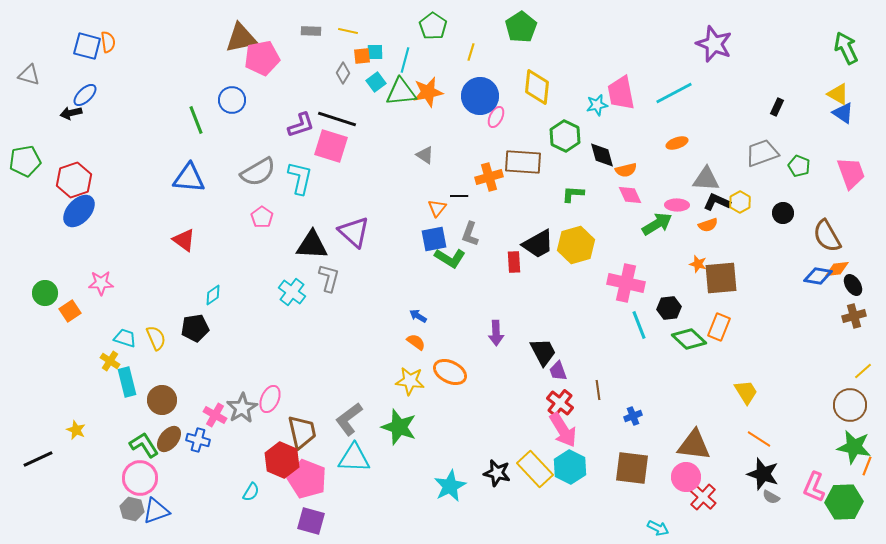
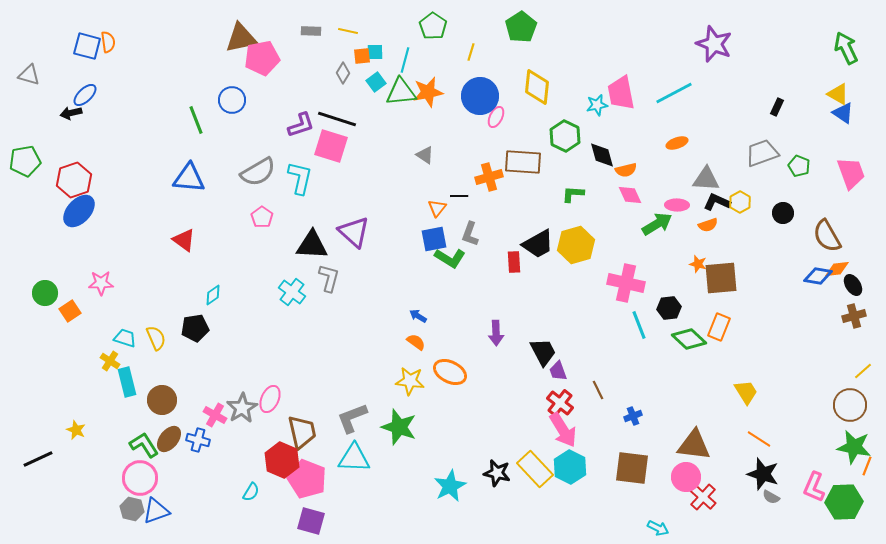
brown line at (598, 390): rotated 18 degrees counterclockwise
gray L-shape at (349, 419): moved 3 px right, 1 px up; rotated 16 degrees clockwise
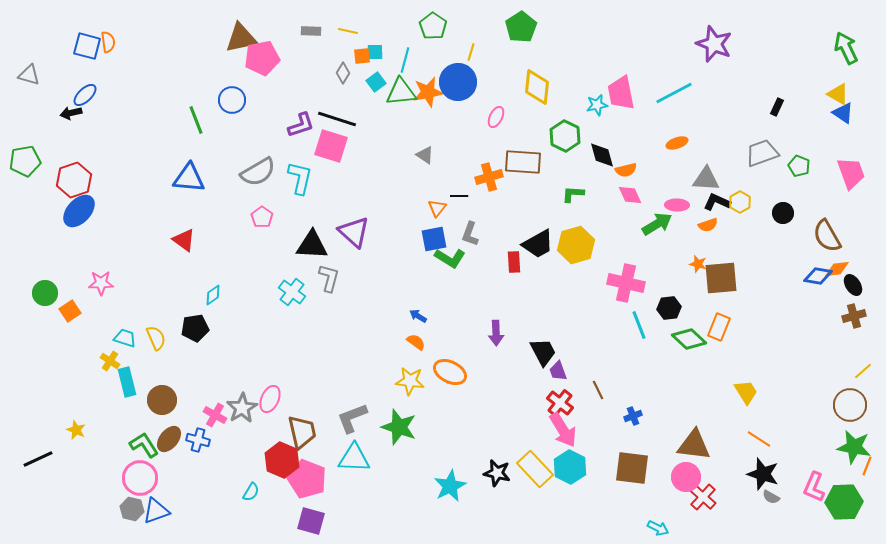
blue circle at (480, 96): moved 22 px left, 14 px up
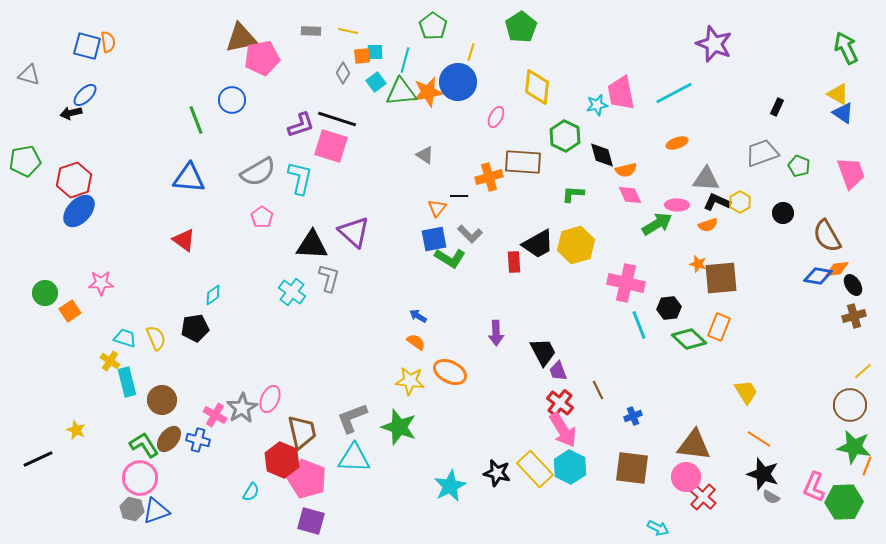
gray L-shape at (470, 234): rotated 65 degrees counterclockwise
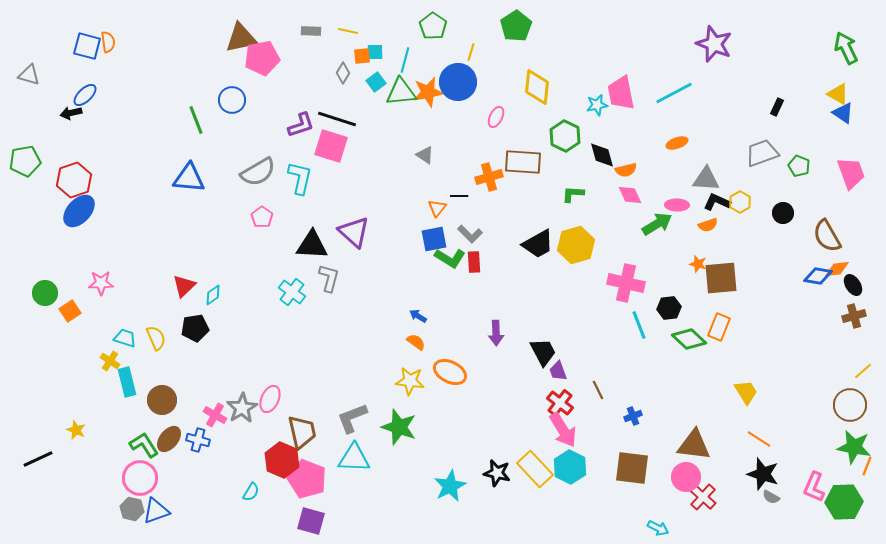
green pentagon at (521, 27): moved 5 px left, 1 px up
red triangle at (184, 240): moved 46 px down; rotated 40 degrees clockwise
red rectangle at (514, 262): moved 40 px left
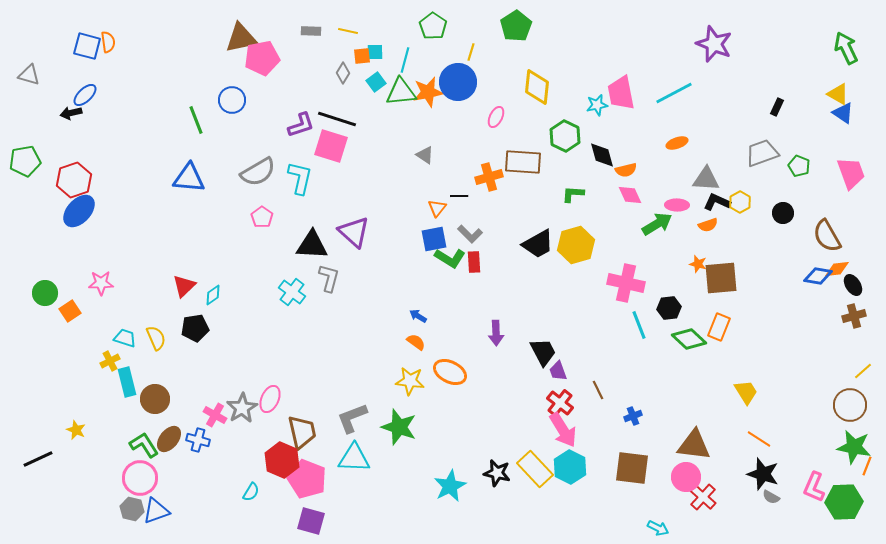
yellow cross at (110, 361): rotated 30 degrees clockwise
brown circle at (162, 400): moved 7 px left, 1 px up
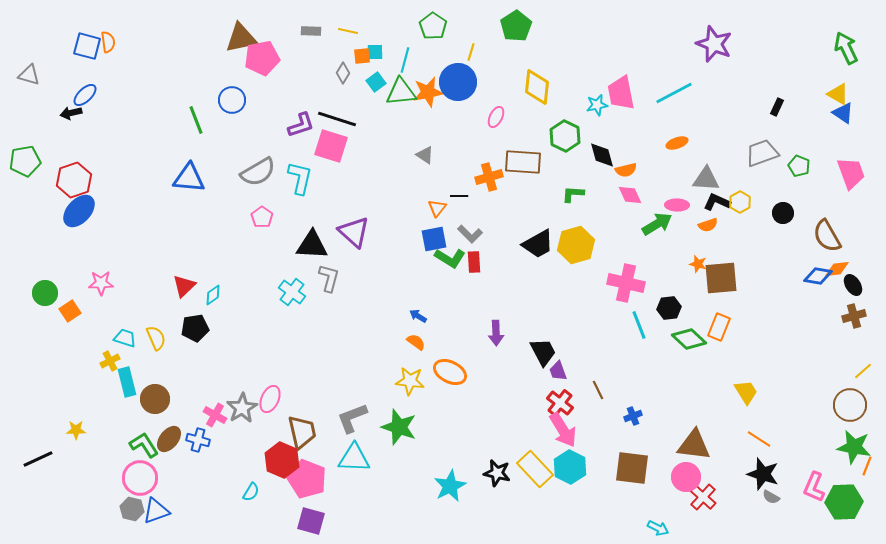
yellow star at (76, 430): rotated 24 degrees counterclockwise
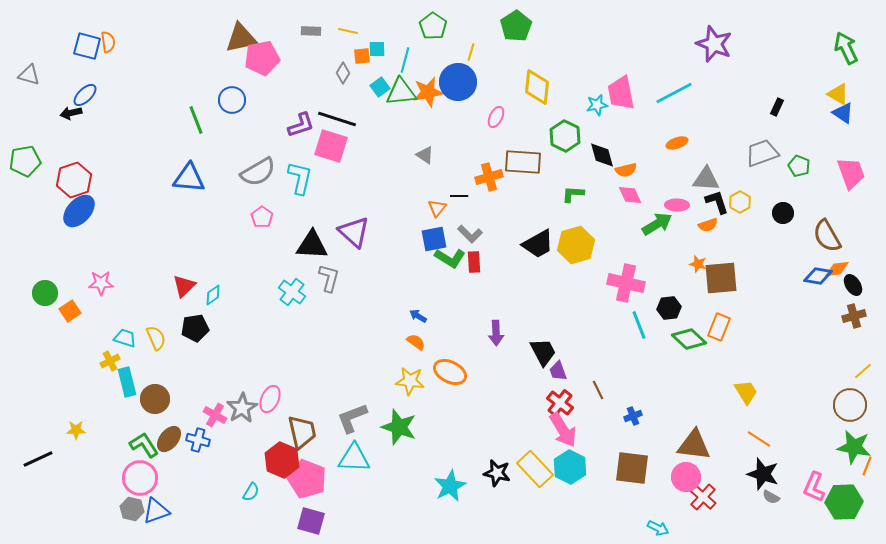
cyan square at (375, 52): moved 2 px right, 3 px up
cyan square at (376, 82): moved 4 px right, 5 px down
black L-shape at (717, 202): rotated 48 degrees clockwise
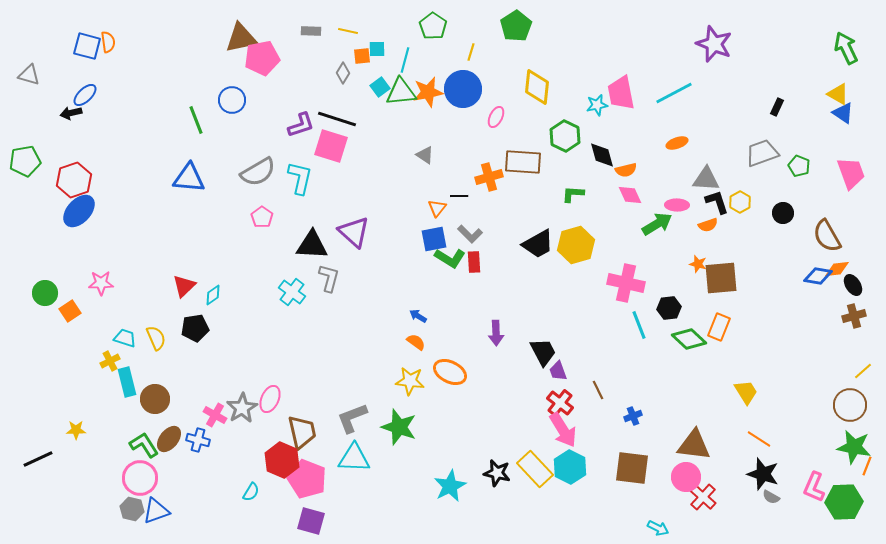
blue circle at (458, 82): moved 5 px right, 7 px down
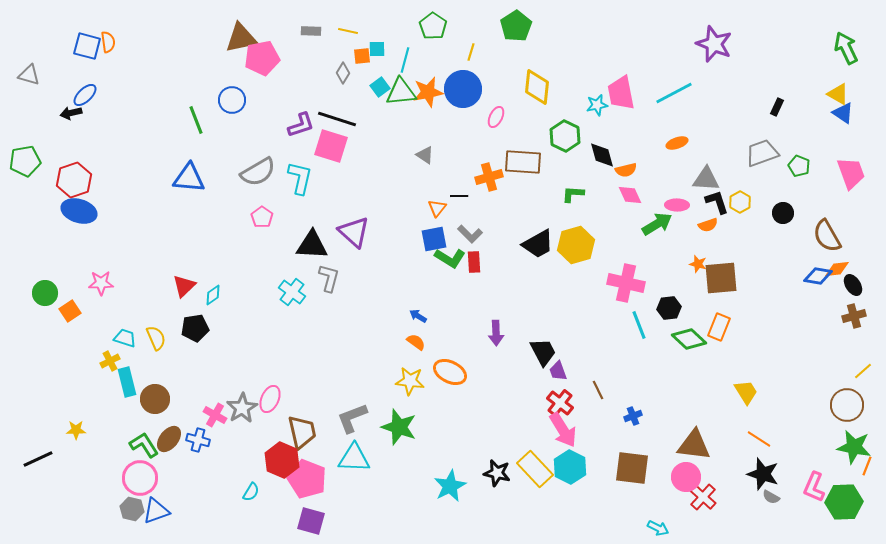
blue ellipse at (79, 211): rotated 64 degrees clockwise
brown circle at (850, 405): moved 3 px left
